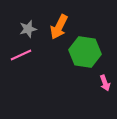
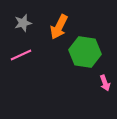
gray star: moved 5 px left, 6 px up
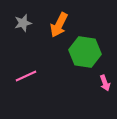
orange arrow: moved 2 px up
pink line: moved 5 px right, 21 px down
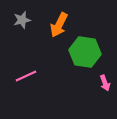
gray star: moved 1 px left, 3 px up
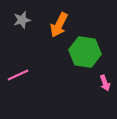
pink line: moved 8 px left, 1 px up
